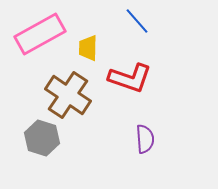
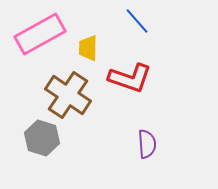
purple semicircle: moved 2 px right, 5 px down
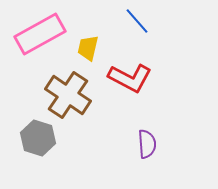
yellow trapezoid: rotated 12 degrees clockwise
red L-shape: rotated 9 degrees clockwise
gray hexagon: moved 4 px left
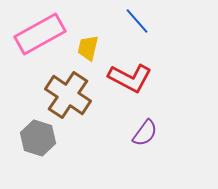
purple semicircle: moved 2 px left, 11 px up; rotated 40 degrees clockwise
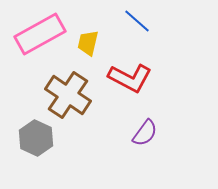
blue line: rotated 8 degrees counterclockwise
yellow trapezoid: moved 5 px up
gray hexagon: moved 2 px left; rotated 8 degrees clockwise
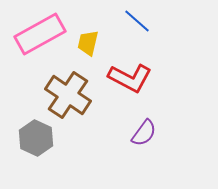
purple semicircle: moved 1 px left
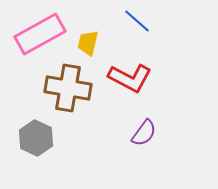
brown cross: moved 7 px up; rotated 24 degrees counterclockwise
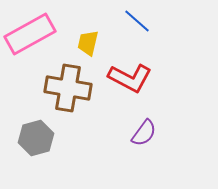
pink rectangle: moved 10 px left
gray hexagon: rotated 20 degrees clockwise
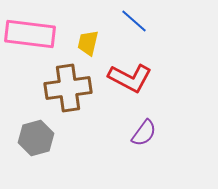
blue line: moved 3 px left
pink rectangle: rotated 36 degrees clockwise
brown cross: rotated 18 degrees counterclockwise
